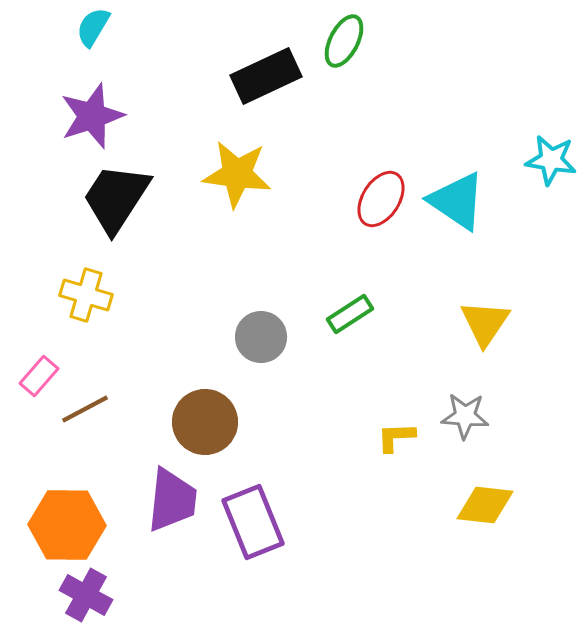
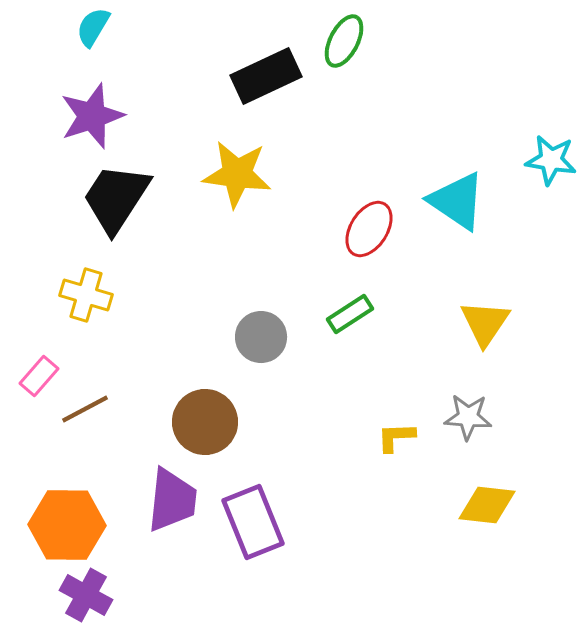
red ellipse: moved 12 px left, 30 px down
gray star: moved 3 px right, 1 px down
yellow diamond: moved 2 px right
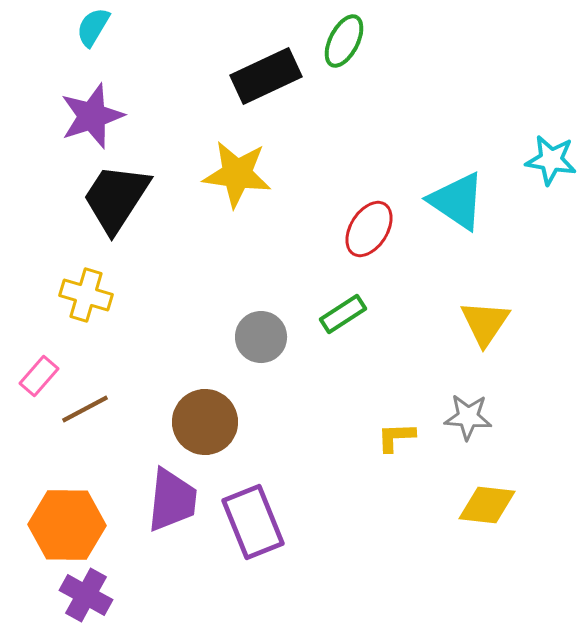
green rectangle: moved 7 px left
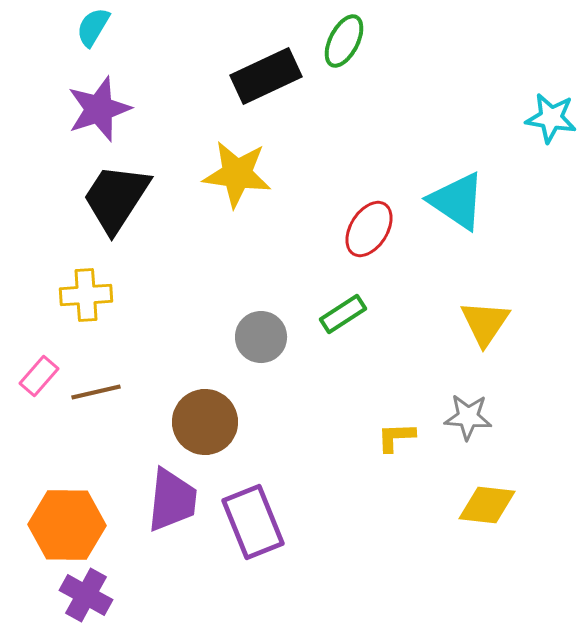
purple star: moved 7 px right, 7 px up
cyan star: moved 42 px up
yellow cross: rotated 21 degrees counterclockwise
brown line: moved 11 px right, 17 px up; rotated 15 degrees clockwise
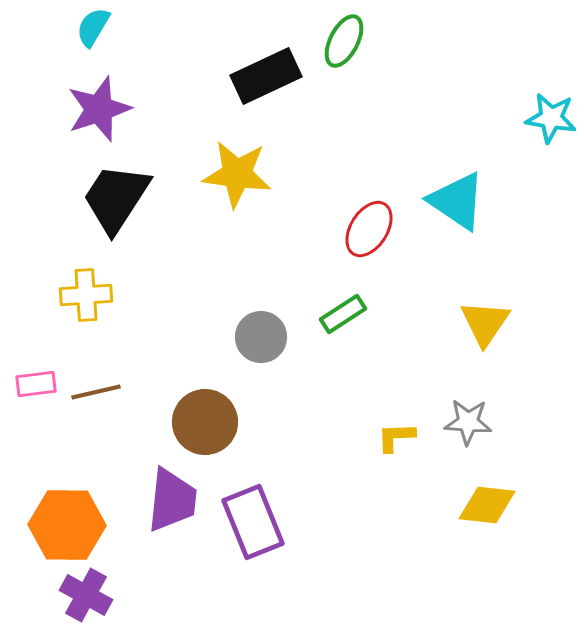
pink rectangle: moved 3 px left, 8 px down; rotated 42 degrees clockwise
gray star: moved 5 px down
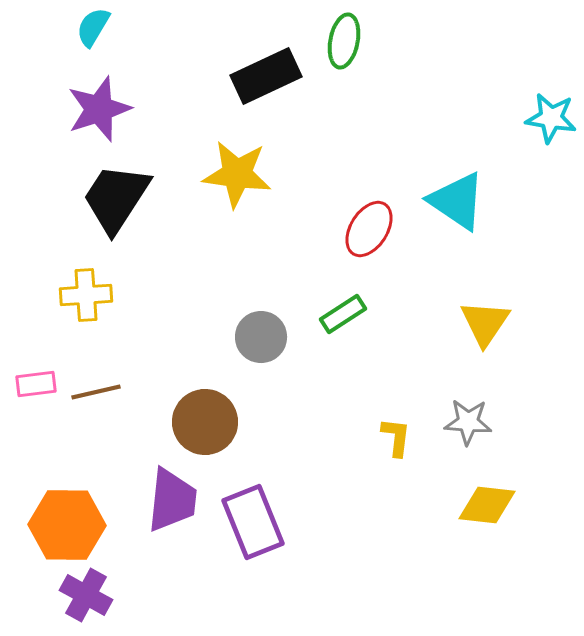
green ellipse: rotated 16 degrees counterclockwise
yellow L-shape: rotated 99 degrees clockwise
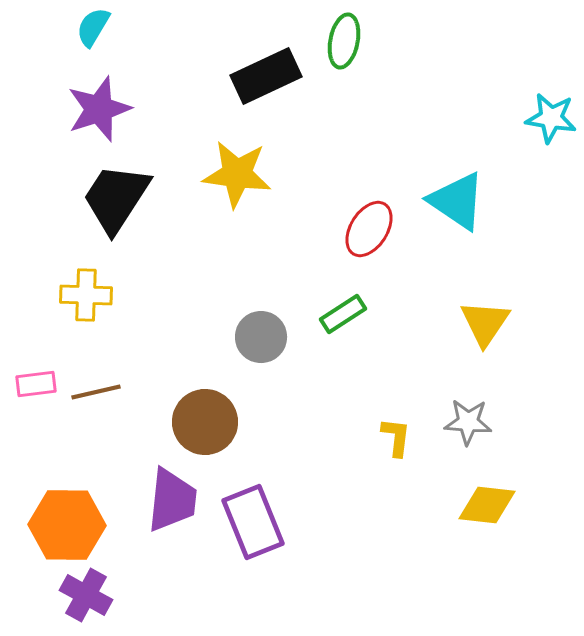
yellow cross: rotated 6 degrees clockwise
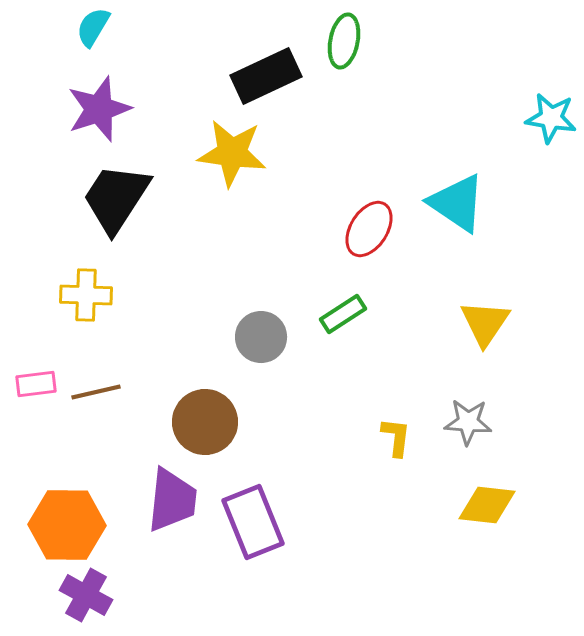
yellow star: moved 5 px left, 21 px up
cyan triangle: moved 2 px down
